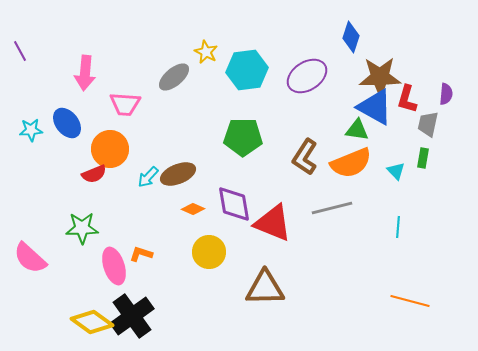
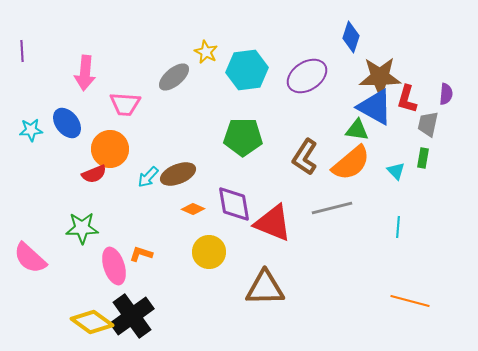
purple line: moved 2 px right; rotated 25 degrees clockwise
orange semicircle: rotated 18 degrees counterclockwise
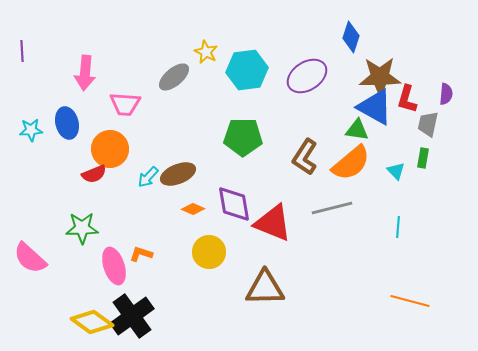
blue ellipse: rotated 24 degrees clockwise
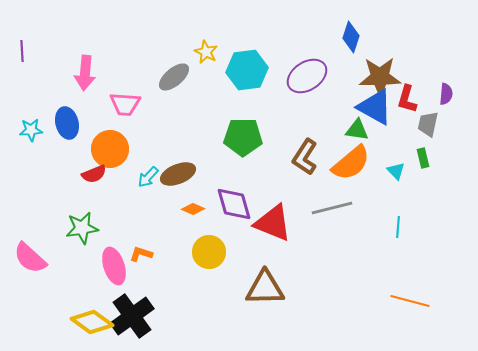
green rectangle: rotated 24 degrees counterclockwise
purple diamond: rotated 6 degrees counterclockwise
green star: rotated 8 degrees counterclockwise
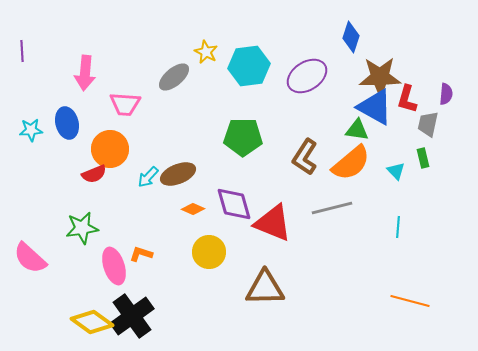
cyan hexagon: moved 2 px right, 4 px up
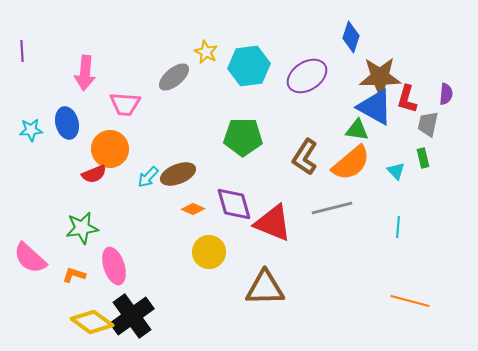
orange L-shape: moved 67 px left, 21 px down
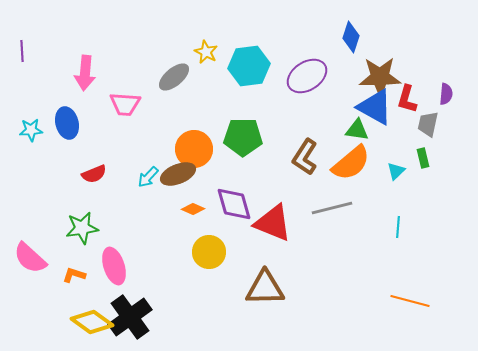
orange circle: moved 84 px right
cyan triangle: rotated 30 degrees clockwise
black cross: moved 2 px left, 1 px down
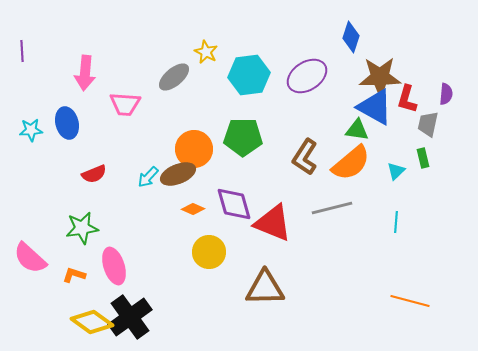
cyan hexagon: moved 9 px down
cyan line: moved 2 px left, 5 px up
